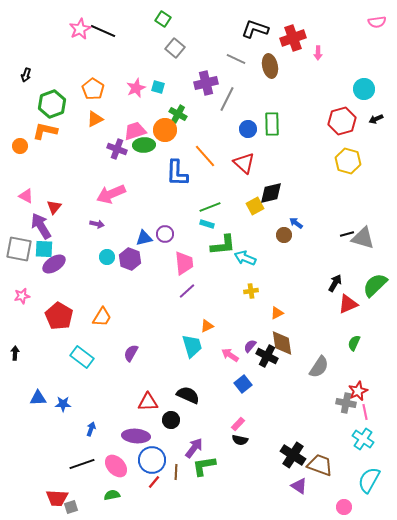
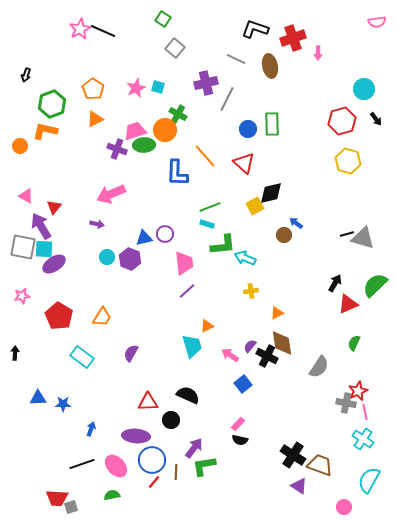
black arrow at (376, 119): rotated 104 degrees counterclockwise
gray square at (19, 249): moved 4 px right, 2 px up
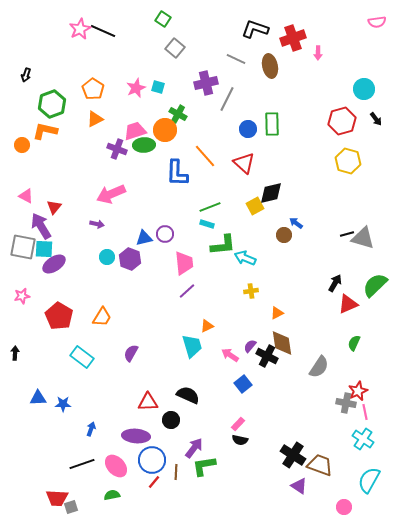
orange circle at (20, 146): moved 2 px right, 1 px up
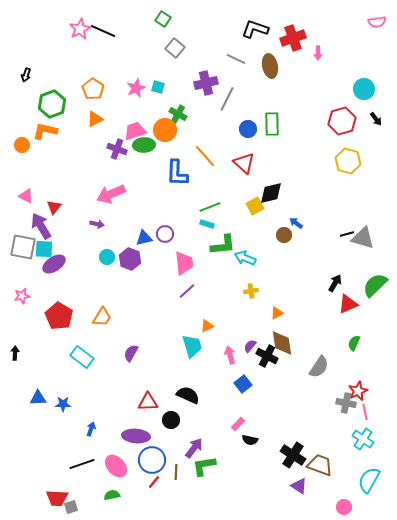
pink arrow at (230, 355): rotated 42 degrees clockwise
black semicircle at (240, 440): moved 10 px right
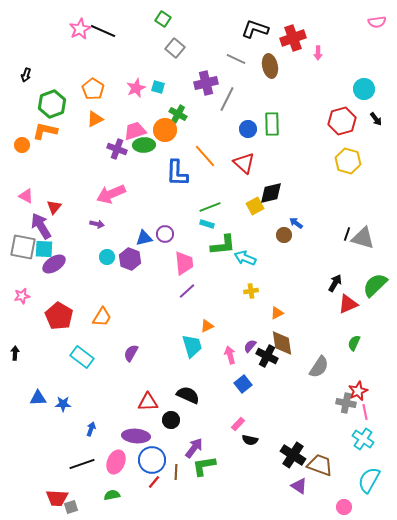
black line at (347, 234): rotated 56 degrees counterclockwise
pink ellipse at (116, 466): moved 4 px up; rotated 65 degrees clockwise
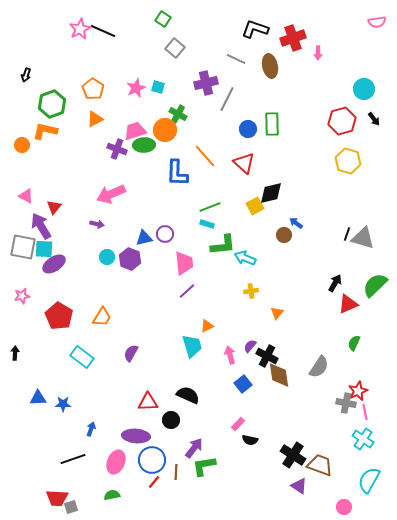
black arrow at (376, 119): moved 2 px left
orange triangle at (277, 313): rotated 24 degrees counterclockwise
brown diamond at (282, 343): moved 3 px left, 32 px down
black line at (82, 464): moved 9 px left, 5 px up
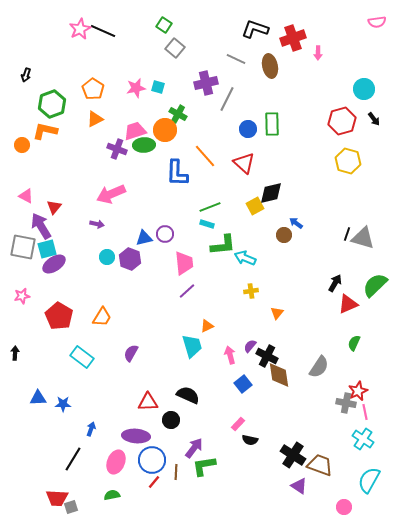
green square at (163, 19): moved 1 px right, 6 px down
pink star at (136, 88): rotated 12 degrees clockwise
cyan square at (44, 249): moved 3 px right; rotated 18 degrees counterclockwise
black line at (73, 459): rotated 40 degrees counterclockwise
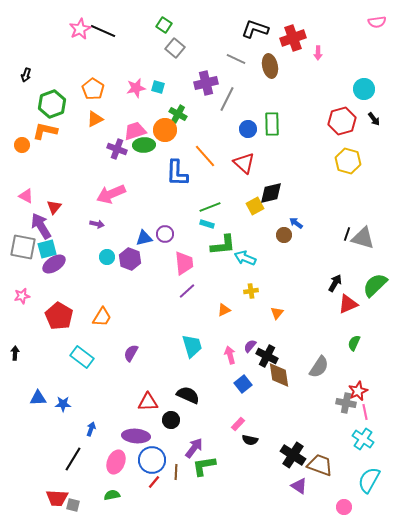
orange triangle at (207, 326): moved 17 px right, 16 px up
gray square at (71, 507): moved 2 px right, 2 px up; rotated 32 degrees clockwise
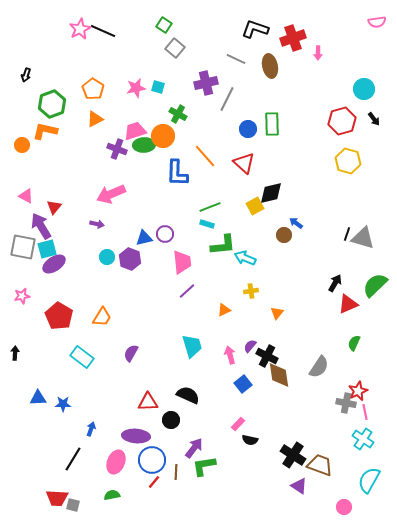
orange circle at (165, 130): moved 2 px left, 6 px down
pink trapezoid at (184, 263): moved 2 px left, 1 px up
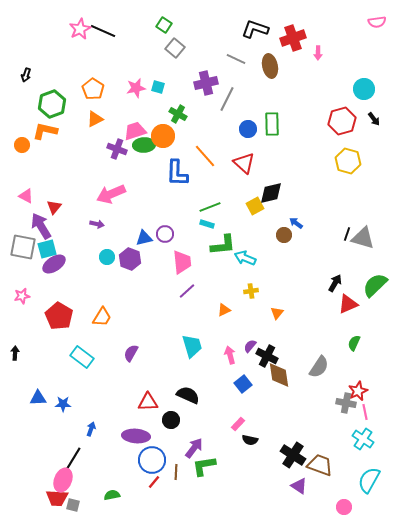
pink ellipse at (116, 462): moved 53 px left, 18 px down
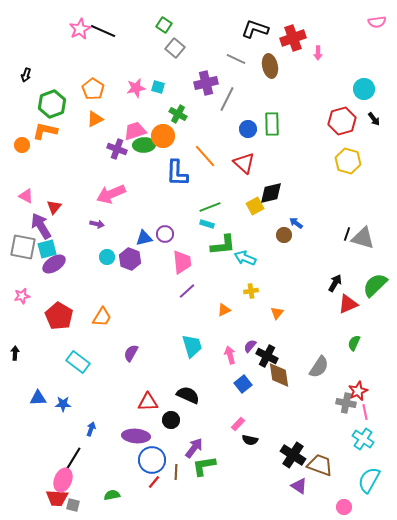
cyan rectangle at (82, 357): moved 4 px left, 5 px down
